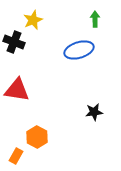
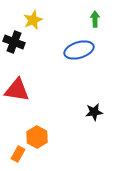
orange rectangle: moved 2 px right, 2 px up
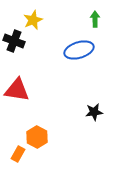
black cross: moved 1 px up
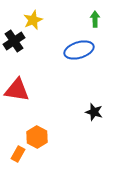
black cross: rotated 35 degrees clockwise
black star: rotated 24 degrees clockwise
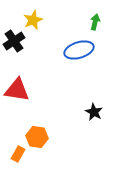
green arrow: moved 3 px down; rotated 14 degrees clockwise
black star: rotated 12 degrees clockwise
orange hexagon: rotated 20 degrees counterclockwise
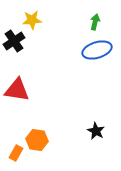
yellow star: moved 1 px left; rotated 18 degrees clockwise
blue ellipse: moved 18 px right
black star: moved 2 px right, 19 px down
orange hexagon: moved 3 px down
orange rectangle: moved 2 px left, 1 px up
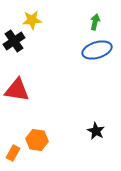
orange rectangle: moved 3 px left
